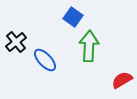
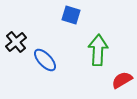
blue square: moved 2 px left, 2 px up; rotated 18 degrees counterclockwise
green arrow: moved 9 px right, 4 px down
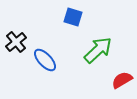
blue square: moved 2 px right, 2 px down
green arrow: rotated 44 degrees clockwise
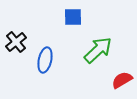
blue square: rotated 18 degrees counterclockwise
blue ellipse: rotated 55 degrees clockwise
